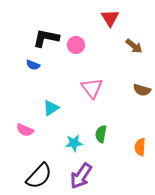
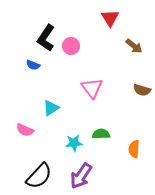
black L-shape: rotated 68 degrees counterclockwise
pink circle: moved 5 px left, 1 px down
green semicircle: rotated 78 degrees clockwise
orange semicircle: moved 6 px left, 2 px down
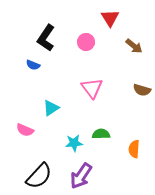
pink circle: moved 15 px right, 4 px up
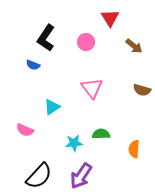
cyan triangle: moved 1 px right, 1 px up
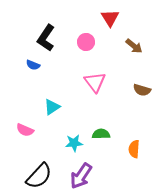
pink triangle: moved 3 px right, 6 px up
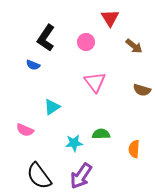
black semicircle: rotated 100 degrees clockwise
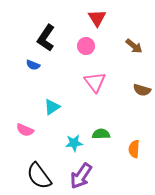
red triangle: moved 13 px left
pink circle: moved 4 px down
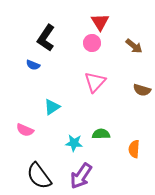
red triangle: moved 3 px right, 4 px down
pink circle: moved 6 px right, 3 px up
pink triangle: rotated 20 degrees clockwise
cyan star: rotated 12 degrees clockwise
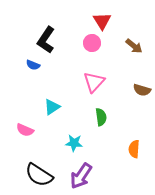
red triangle: moved 2 px right, 1 px up
black L-shape: moved 2 px down
pink triangle: moved 1 px left
green semicircle: moved 17 px up; rotated 84 degrees clockwise
black semicircle: moved 1 px up; rotated 20 degrees counterclockwise
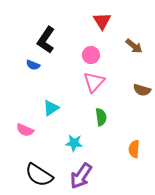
pink circle: moved 1 px left, 12 px down
cyan triangle: moved 1 px left, 1 px down
